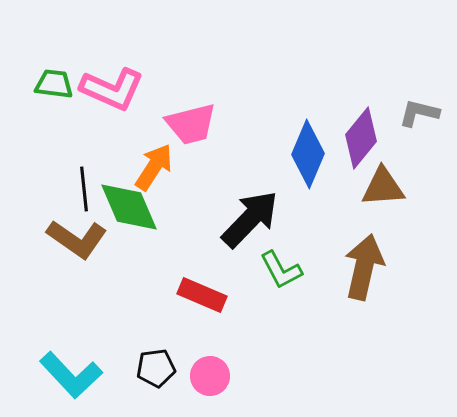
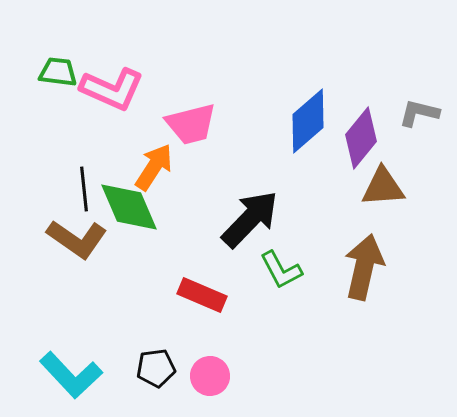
green trapezoid: moved 4 px right, 12 px up
blue diamond: moved 33 px up; rotated 26 degrees clockwise
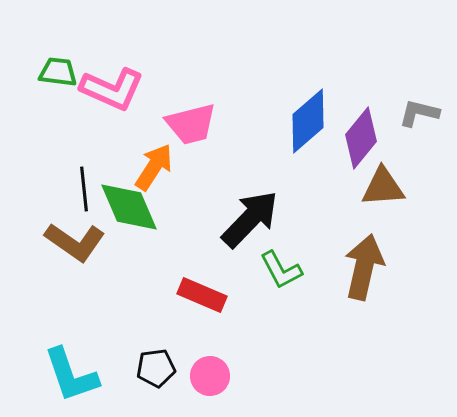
brown L-shape: moved 2 px left, 3 px down
cyan L-shape: rotated 24 degrees clockwise
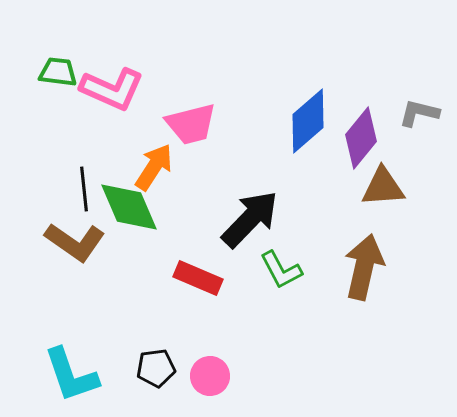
red rectangle: moved 4 px left, 17 px up
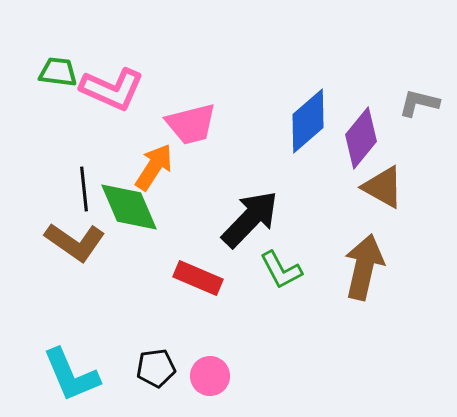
gray L-shape: moved 10 px up
brown triangle: rotated 33 degrees clockwise
cyan L-shape: rotated 4 degrees counterclockwise
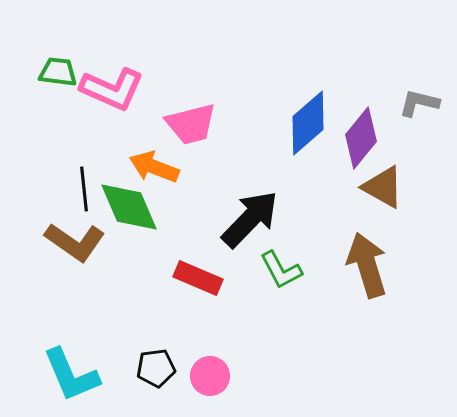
blue diamond: moved 2 px down
orange arrow: rotated 102 degrees counterclockwise
brown arrow: moved 3 px right, 2 px up; rotated 30 degrees counterclockwise
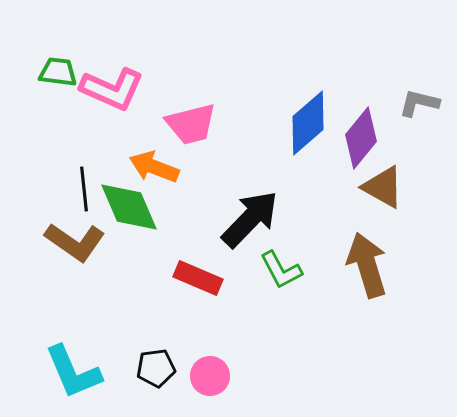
cyan L-shape: moved 2 px right, 3 px up
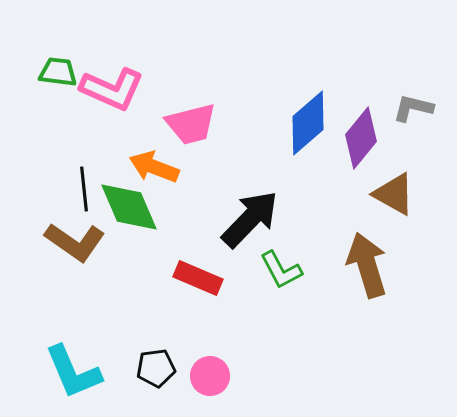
gray L-shape: moved 6 px left, 5 px down
brown triangle: moved 11 px right, 7 px down
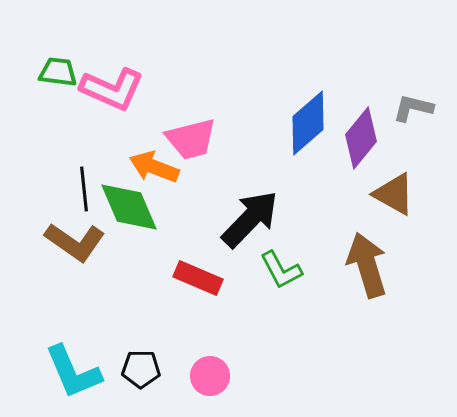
pink trapezoid: moved 15 px down
black pentagon: moved 15 px left, 1 px down; rotated 9 degrees clockwise
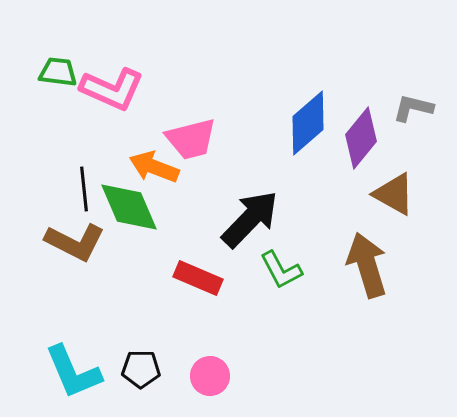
brown L-shape: rotated 8 degrees counterclockwise
